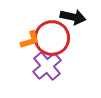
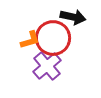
red circle: moved 1 px right
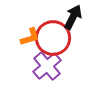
black arrow: rotated 75 degrees counterclockwise
orange L-shape: moved 3 px up
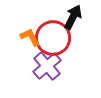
orange L-shape: rotated 100 degrees counterclockwise
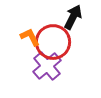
red circle: moved 4 px down
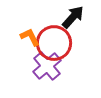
black arrow: rotated 15 degrees clockwise
red circle: moved 1 px right, 1 px down
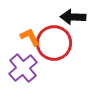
black arrow: rotated 130 degrees counterclockwise
purple cross: moved 24 px left, 2 px down
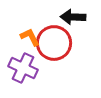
purple cross: rotated 24 degrees counterclockwise
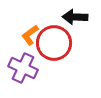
black arrow: moved 2 px right
orange L-shape: moved 2 px up; rotated 100 degrees counterclockwise
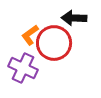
black arrow: moved 1 px left, 1 px down
